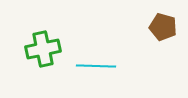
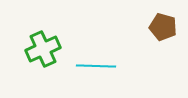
green cross: rotated 12 degrees counterclockwise
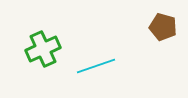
cyan line: rotated 21 degrees counterclockwise
